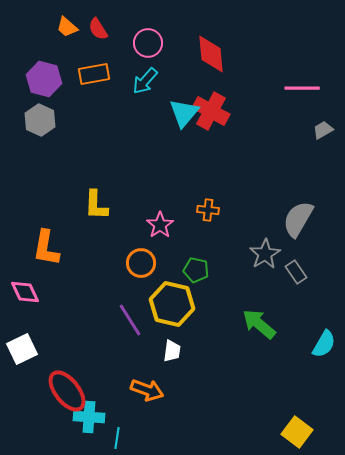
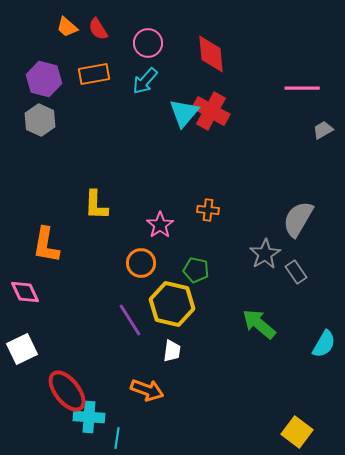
orange L-shape: moved 3 px up
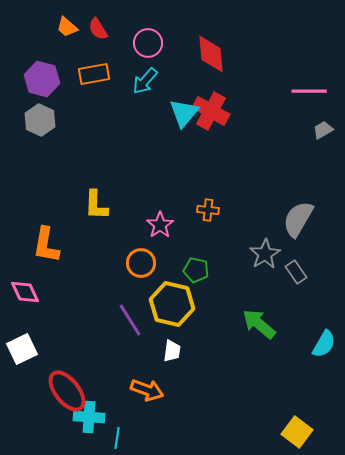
purple hexagon: moved 2 px left
pink line: moved 7 px right, 3 px down
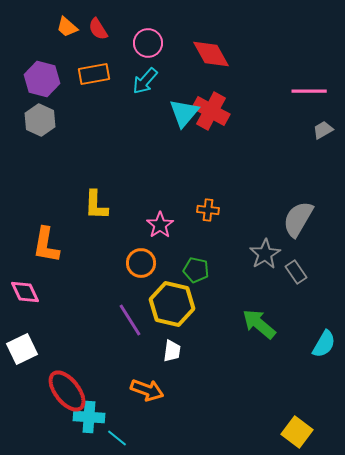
red diamond: rotated 24 degrees counterclockwise
cyan line: rotated 60 degrees counterclockwise
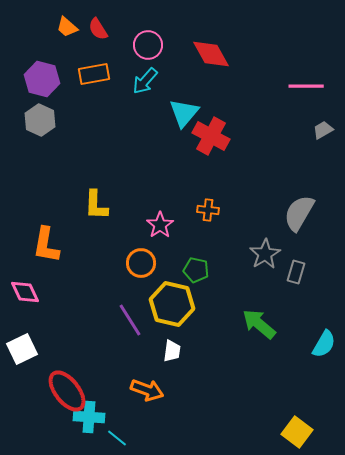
pink circle: moved 2 px down
pink line: moved 3 px left, 5 px up
red cross: moved 25 px down
gray semicircle: moved 1 px right, 6 px up
gray rectangle: rotated 50 degrees clockwise
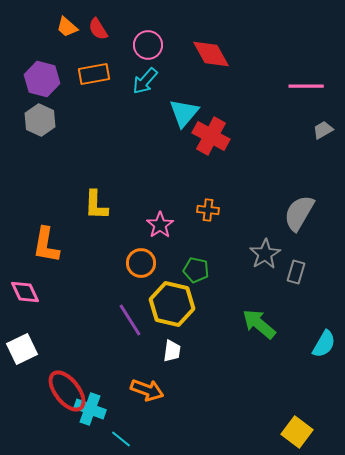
cyan cross: moved 1 px right, 8 px up; rotated 16 degrees clockwise
cyan line: moved 4 px right, 1 px down
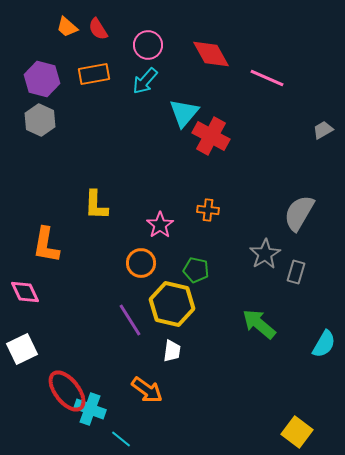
pink line: moved 39 px left, 8 px up; rotated 24 degrees clockwise
orange arrow: rotated 16 degrees clockwise
